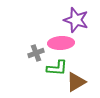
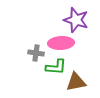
gray cross: rotated 28 degrees clockwise
green L-shape: moved 1 px left, 1 px up
brown triangle: rotated 20 degrees clockwise
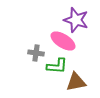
pink ellipse: moved 2 px right, 2 px up; rotated 35 degrees clockwise
green L-shape: moved 1 px right, 1 px up
